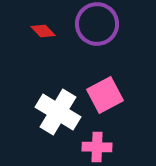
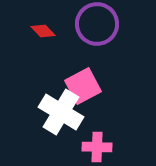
pink square: moved 22 px left, 9 px up
white cross: moved 3 px right
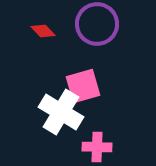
pink square: rotated 12 degrees clockwise
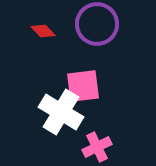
pink square: rotated 9 degrees clockwise
pink cross: rotated 28 degrees counterclockwise
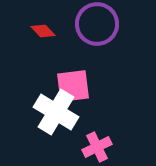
pink square: moved 10 px left
white cross: moved 5 px left
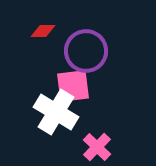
purple circle: moved 11 px left, 27 px down
red diamond: rotated 45 degrees counterclockwise
pink cross: rotated 20 degrees counterclockwise
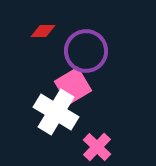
pink square: rotated 24 degrees counterclockwise
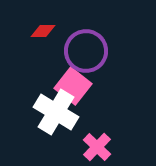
pink square: rotated 21 degrees counterclockwise
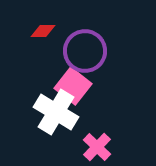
purple circle: moved 1 px left
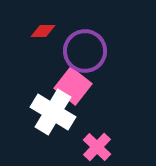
white cross: moved 3 px left
